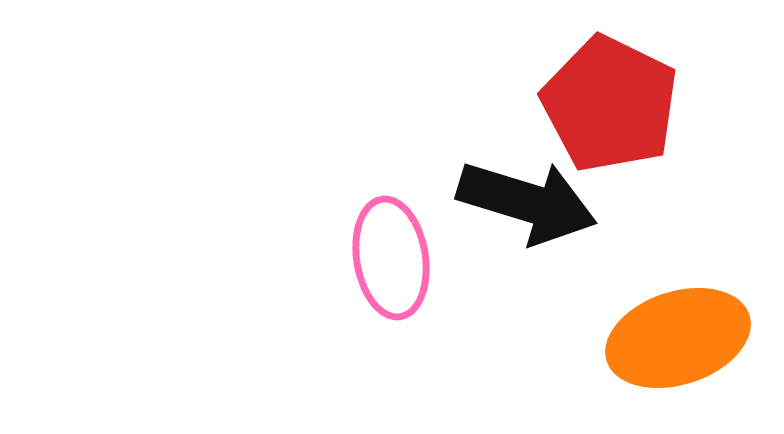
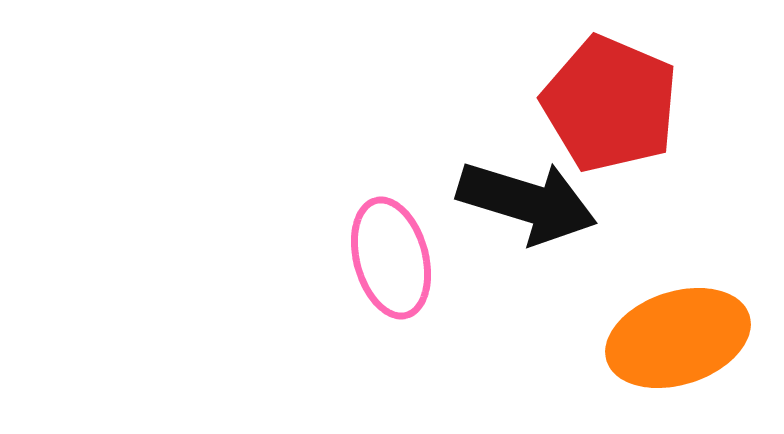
red pentagon: rotated 3 degrees counterclockwise
pink ellipse: rotated 6 degrees counterclockwise
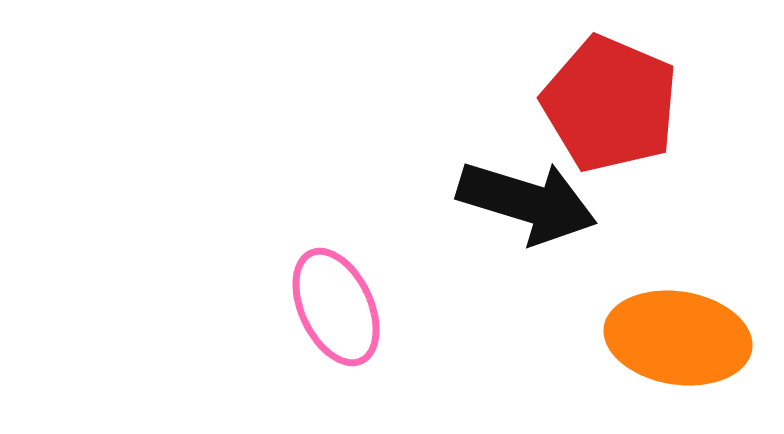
pink ellipse: moved 55 px left, 49 px down; rotated 10 degrees counterclockwise
orange ellipse: rotated 27 degrees clockwise
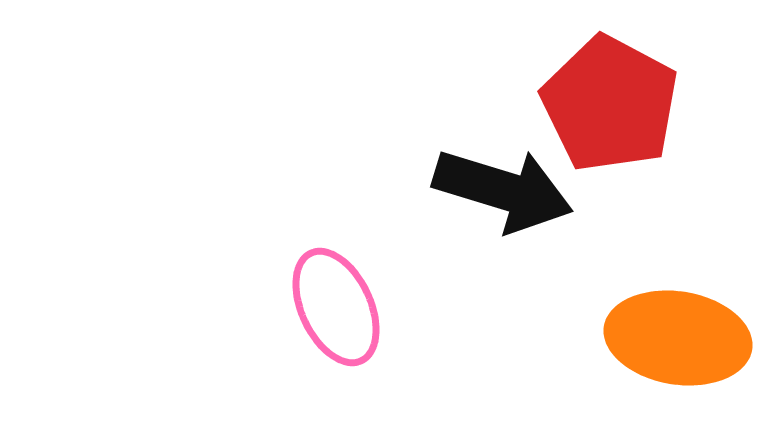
red pentagon: rotated 5 degrees clockwise
black arrow: moved 24 px left, 12 px up
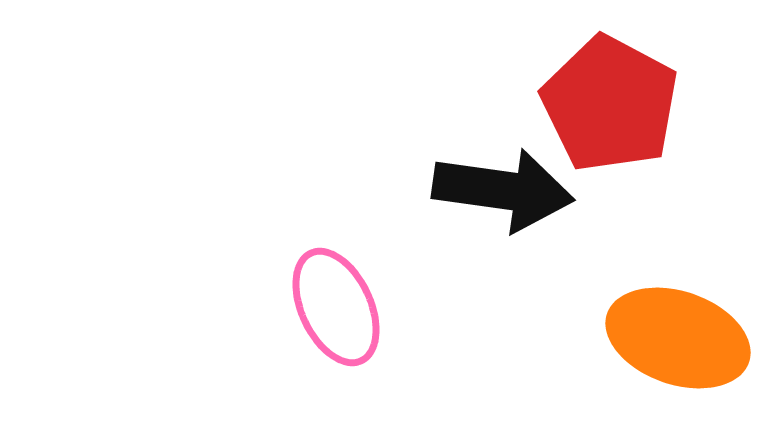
black arrow: rotated 9 degrees counterclockwise
orange ellipse: rotated 10 degrees clockwise
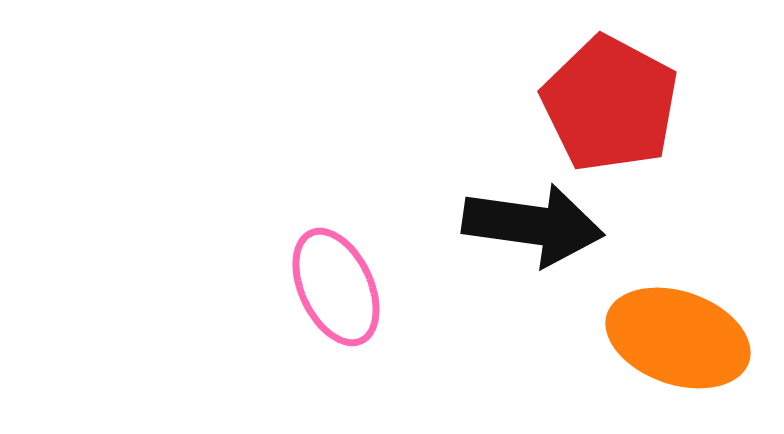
black arrow: moved 30 px right, 35 px down
pink ellipse: moved 20 px up
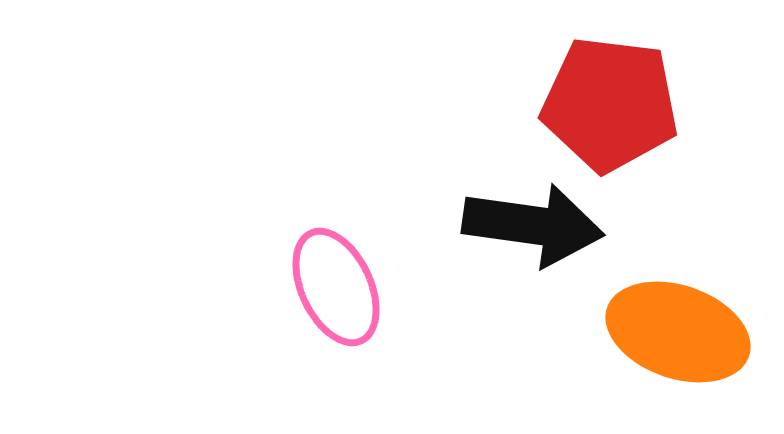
red pentagon: rotated 21 degrees counterclockwise
orange ellipse: moved 6 px up
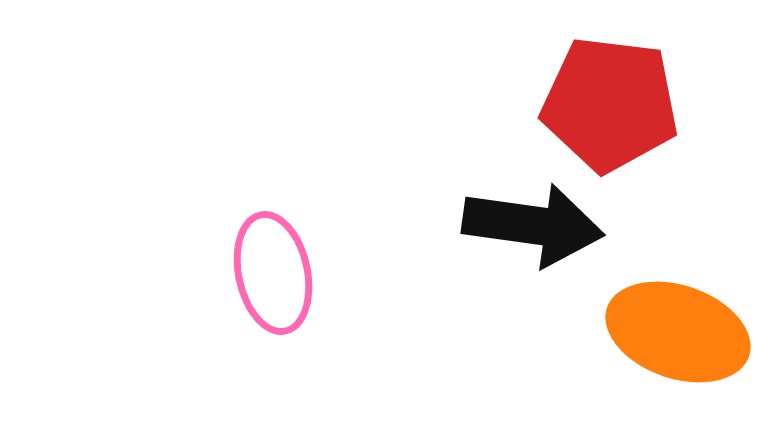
pink ellipse: moved 63 px left, 14 px up; rotated 13 degrees clockwise
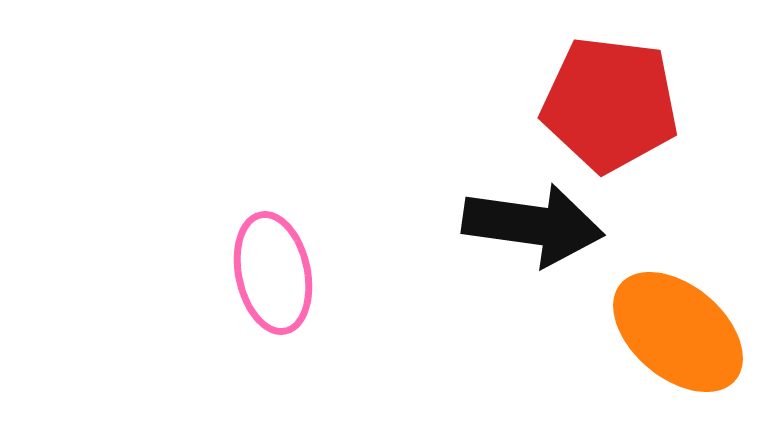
orange ellipse: rotated 21 degrees clockwise
